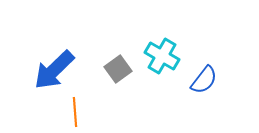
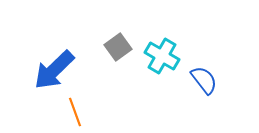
gray square: moved 22 px up
blue semicircle: rotated 76 degrees counterclockwise
orange line: rotated 16 degrees counterclockwise
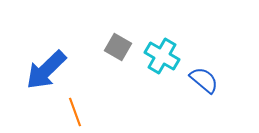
gray square: rotated 24 degrees counterclockwise
blue arrow: moved 8 px left
blue semicircle: rotated 12 degrees counterclockwise
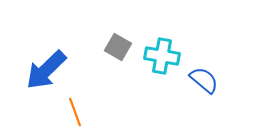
cyan cross: rotated 20 degrees counterclockwise
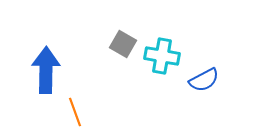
gray square: moved 5 px right, 3 px up
blue arrow: rotated 135 degrees clockwise
blue semicircle: rotated 112 degrees clockwise
